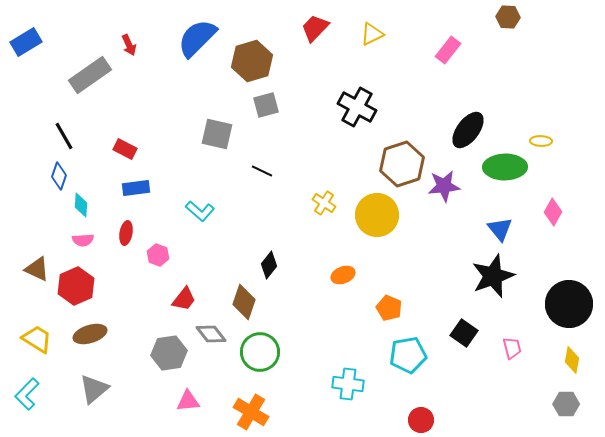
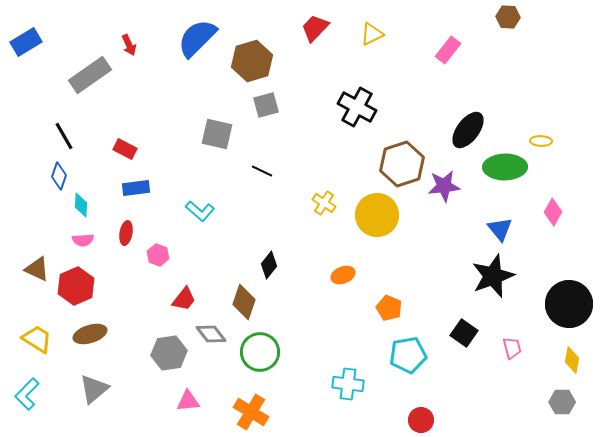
gray hexagon at (566, 404): moved 4 px left, 2 px up
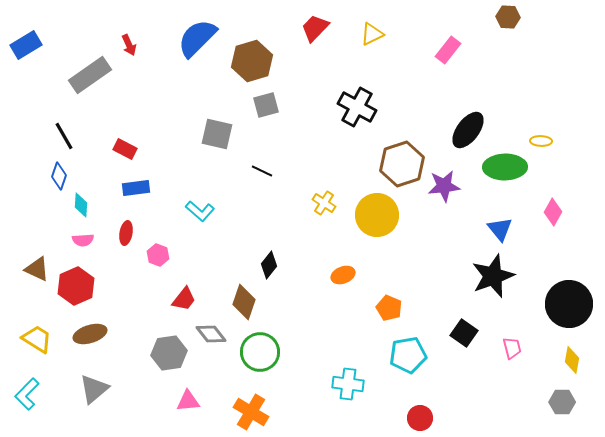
blue rectangle at (26, 42): moved 3 px down
red circle at (421, 420): moved 1 px left, 2 px up
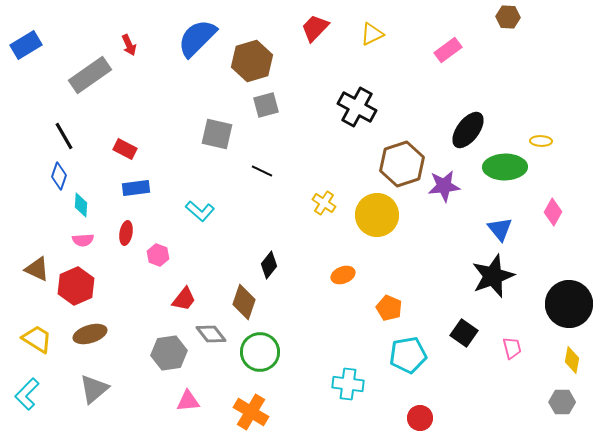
pink rectangle at (448, 50): rotated 16 degrees clockwise
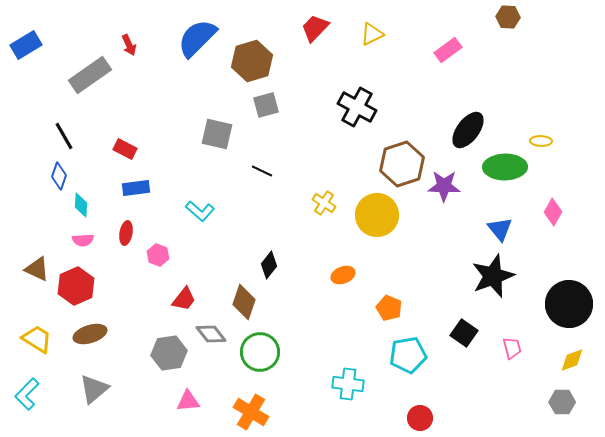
purple star at (444, 186): rotated 8 degrees clockwise
yellow diamond at (572, 360): rotated 60 degrees clockwise
